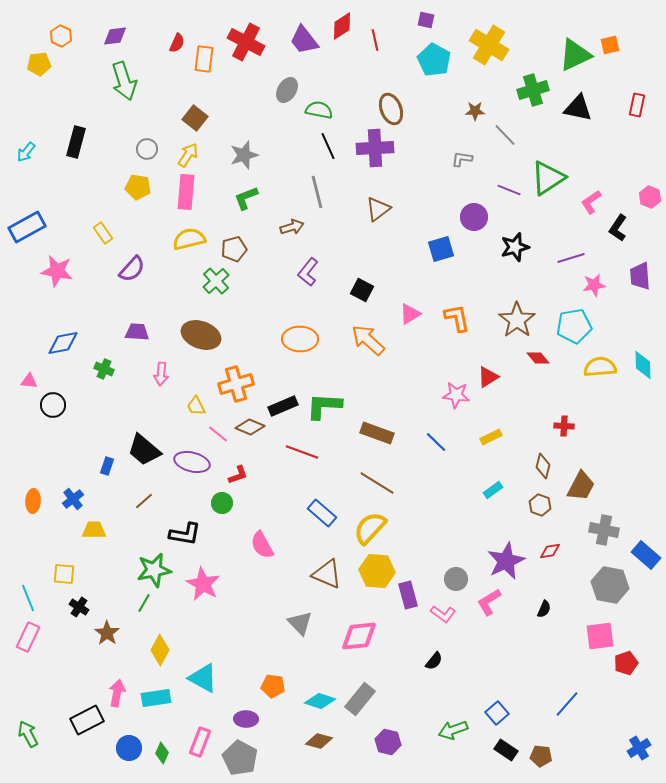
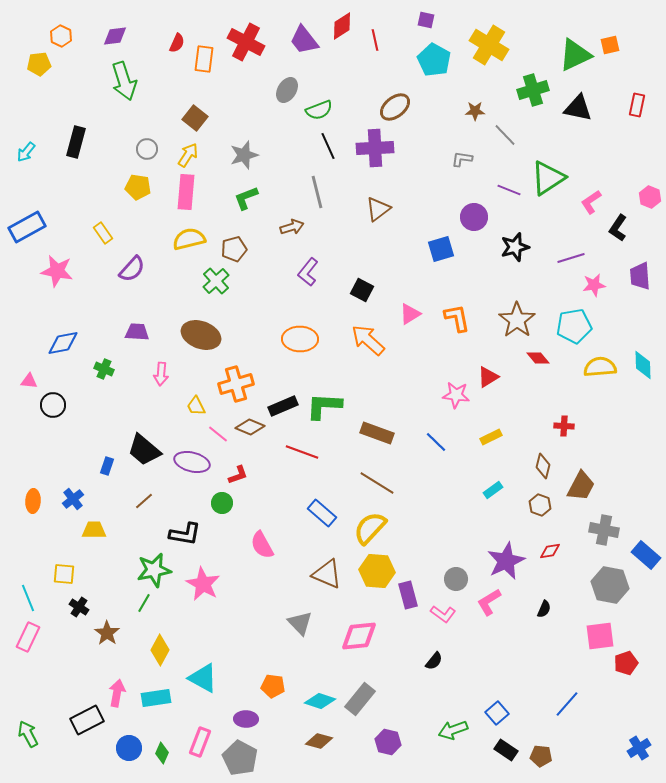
brown ellipse at (391, 109): moved 4 px right, 2 px up; rotated 72 degrees clockwise
green semicircle at (319, 110): rotated 148 degrees clockwise
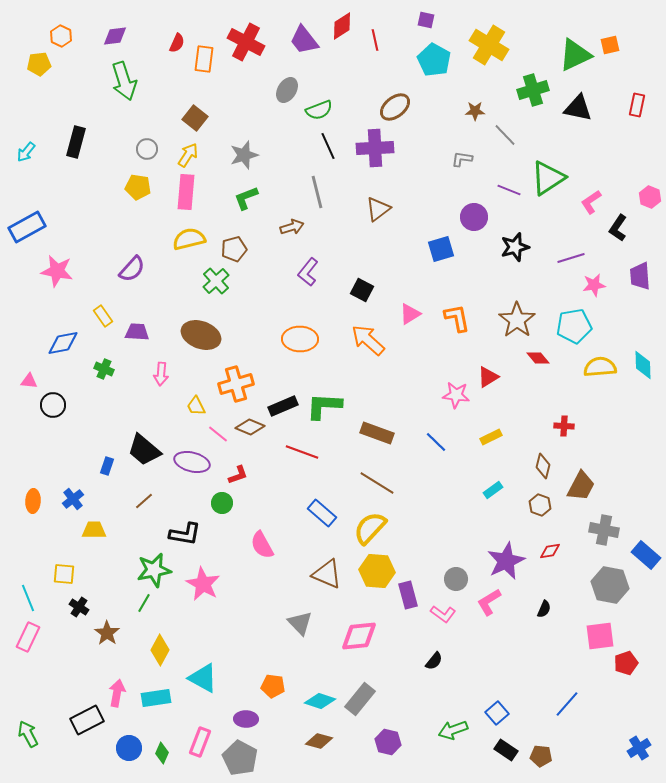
yellow rectangle at (103, 233): moved 83 px down
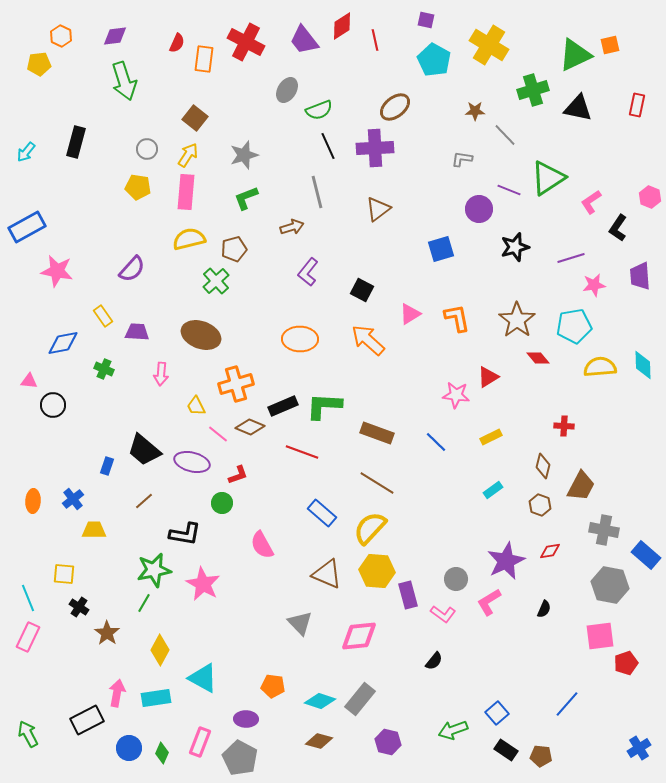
purple circle at (474, 217): moved 5 px right, 8 px up
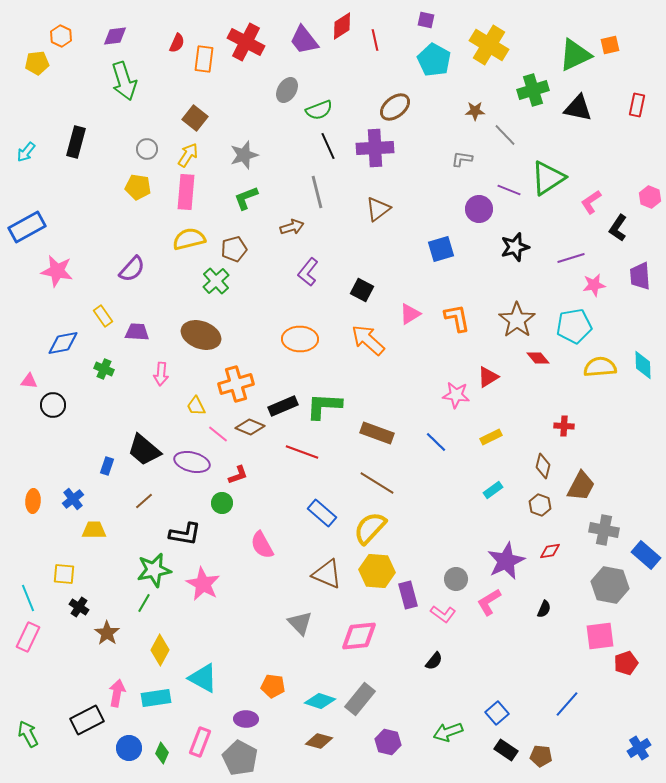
yellow pentagon at (39, 64): moved 2 px left, 1 px up
green arrow at (453, 730): moved 5 px left, 2 px down
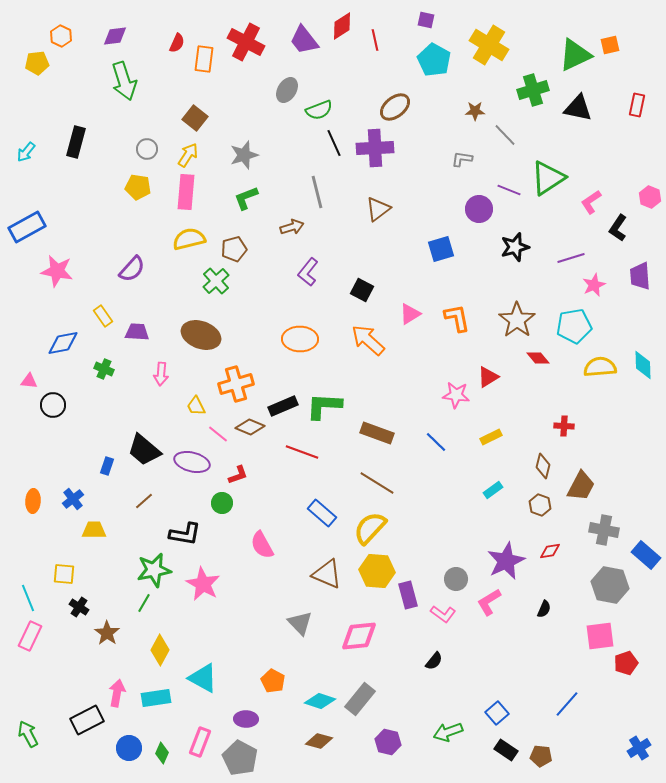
black line at (328, 146): moved 6 px right, 3 px up
pink star at (594, 285): rotated 15 degrees counterclockwise
pink rectangle at (28, 637): moved 2 px right, 1 px up
orange pentagon at (273, 686): moved 5 px up; rotated 20 degrees clockwise
